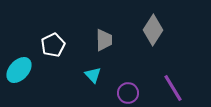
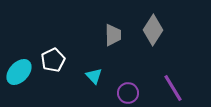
gray trapezoid: moved 9 px right, 5 px up
white pentagon: moved 15 px down
cyan ellipse: moved 2 px down
cyan triangle: moved 1 px right, 1 px down
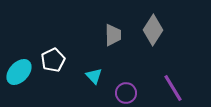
purple circle: moved 2 px left
